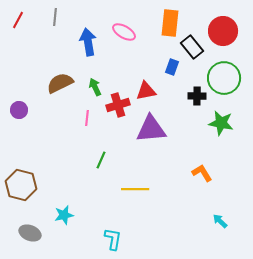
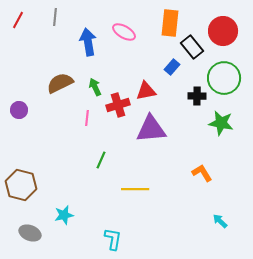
blue rectangle: rotated 21 degrees clockwise
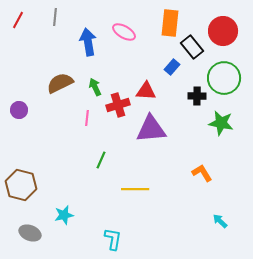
red triangle: rotated 15 degrees clockwise
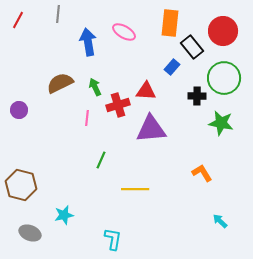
gray line: moved 3 px right, 3 px up
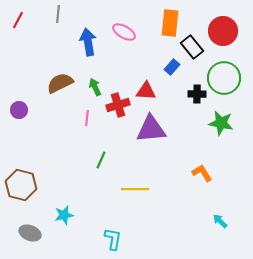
black cross: moved 2 px up
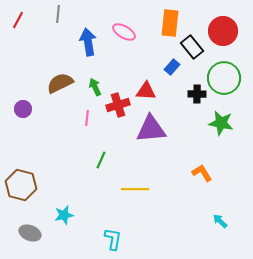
purple circle: moved 4 px right, 1 px up
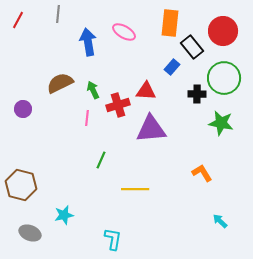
green arrow: moved 2 px left, 3 px down
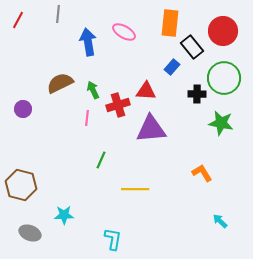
cyan star: rotated 12 degrees clockwise
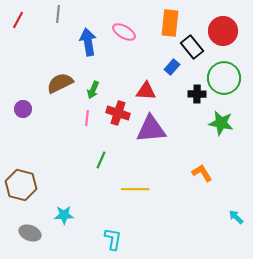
green arrow: rotated 132 degrees counterclockwise
red cross: moved 8 px down; rotated 35 degrees clockwise
cyan arrow: moved 16 px right, 4 px up
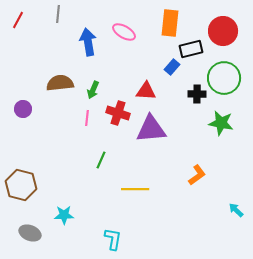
black rectangle: moved 1 px left, 2 px down; rotated 65 degrees counterclockwise
brown semicircle: rotated 20 degrees clockwise
orange L-shape: moved 5 px left, 2 px down; rotated 85 degrees clockwise
cyan arrow: moved 7 px up
